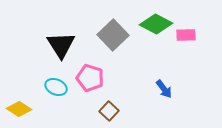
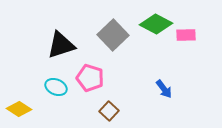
black triangle: rotated 44 degrees clockwise
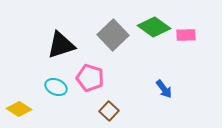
green diamond: moved 2 px left, 3 px down; rotated 8 degrees clockwise
